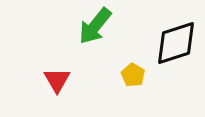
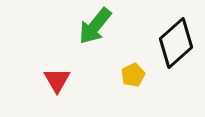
black diamond: rotated 24 degrees counterclockwise
yellow pentagon: rotated 15 degrees clockwise
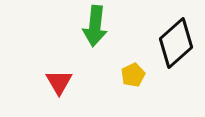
green arrow: rotated 33 degrees counterclockwise
red triangle: moved 2 px right, 2 px down
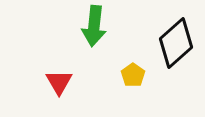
green arrow: moved 1 px left
yellow pentagon: rotated 10 degrees counterclockwise
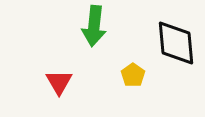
black diamond: rotated 54 degrees counterclockwise
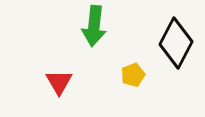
black diamond: rotated 33 degrees clockwise
yellow pentagon: rotated 15 degrees clockwise
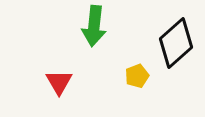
black diamond: rotated 21 degrees clockwise
yellow pentagon: moved 4 px right, 1 px down
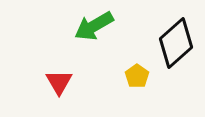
green arrow: rotated 54 degrees clockwise
yellow pentagon: rotated 15 degrees counterclockwise
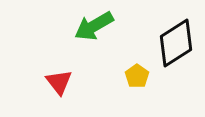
black diamond: rotated 9 degrees clockwise
red triangle: rotated 8 degrees counterclockwise
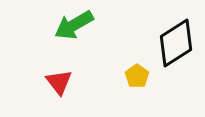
green arrow: moved 20 px left, 1 px up
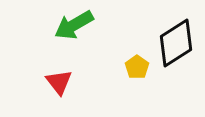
yellow pentagon: moved 9 px up
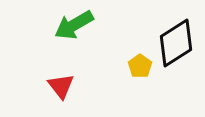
yellow pentagon: moved 3 px right, 1 px up
red triangle: moved 2 px right, 4 px down
